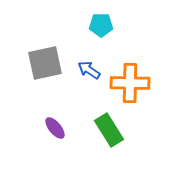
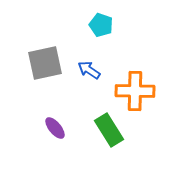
cyan pentagon: rotated 20 degrees clockwise
orange cross: moved 5 px right, 8 px down
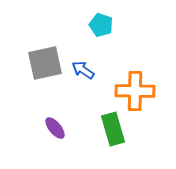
blue arrow: moved 6 px left
green rectangle: moved 4 px right, 1 px up; rotated 16 degrees clockwise
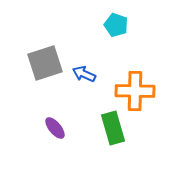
cyan pentagon: moved 15 px right
gray square: rotated 6 degrees counterclockwise
blue arrow: moved 1 px right, 4 px down; rotated 10 degrees counterclockwise
green rectangle: moved 1 px up
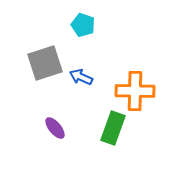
cyan pentagon: moved 33 px left
blue arrow: moved 3 px left, 3 px down
green rectangle: rotated 36 degrees clockwise
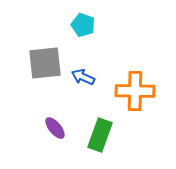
gray square: rotated 12 degrees clockwise
blue arrow: moved 2 px right
green rectangle: moved 13 px left, 7 px down
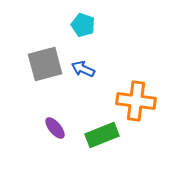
gray square: moved 1 px down; rotated 9 degrees counterclockwise
blue arrow: moved 8 px up
orange cross: moved 1 px right, 10 px down; rotated 6 degrees clockwise
green rectangle: moved 2 px right; rotated 48 degrees clockwise
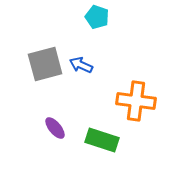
cyan pentagon: moved 14 px right, 8 px up
blue arrow: moved 2 px left, 4 px up
green rectangle: moved 5 px down; rotated 40 degrees clockwise
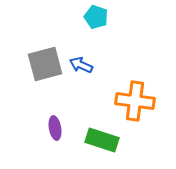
cyan pentagon: moved 1 px left
orange cross: moved 1 px left
purple ellipse: rotated 30 degrees clockwise
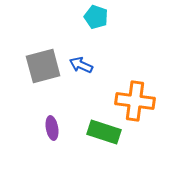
gray square: moved 2 px left, 2 px down
purple ellipse: moved 3 px left
green rectangle: moved 2 px right, 8 px up
